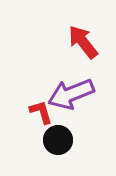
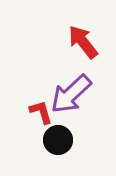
purple arrow: rotated 21 degrees counterclockwise
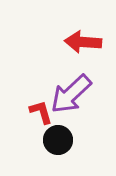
red arrow: rotated 48 degrees counterclockwise
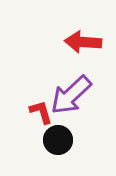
purple arrow: moved 1 px down
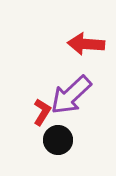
red arrow: moved 3 px right, 2 px down
red L-shape: moved 1 px right; rotated 48 degrees clockwise
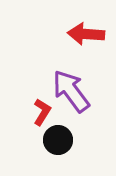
red arrow: moved 10 px up
purple arrow: moved 4 px up; rotated 96 degrees clockwise
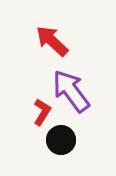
red arrow: moved 34 px left, 7 px down; rotated 39 degrees clockwise
black circle: moved 3 px right
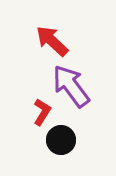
purple arrow: moved 5 px up
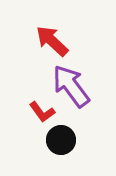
red L-shape: rotated 112 degrees clockwise
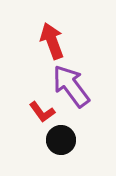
red arrow: rotated 27 degrees clockwise
